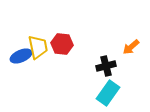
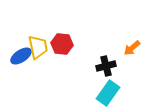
orange arrow: moved 1 px right, 1 px down
blue ellipse: rotated 10 degrees counterclockwise
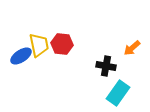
yellow trapezoid: moved 1 px right, 2 px up
black cross: rotated 24 degrees clockwise
cyan rectangle: moved 10 px right
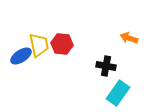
orange arrow: moved 3 px left, 10 px up; rotated 60 degrees clockwise
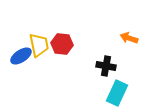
cyan rectangle: moved 1 px left; rotated 10 degrees counterclockwise
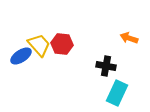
yellow trapezoid: rotated 30 degrees counterclockwise
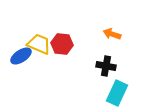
orange arrow: moved 17 px left, 4 px up
yellow trapezoid: moved 1 px up; rotated 25 degrees counterclockwise
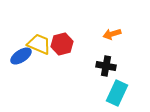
orange arrow: rotated 36 degrees counterclockwise
red hexagon: rotated 20 degrees counterclockwise
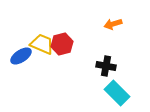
orange arrow: moved 1 px right, 10 px up
yellow trapezoid: moved 3 px right
cyan rectangle: rotated 70 degrees counterclockwise
